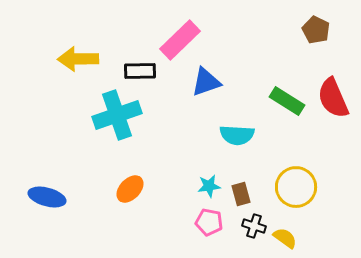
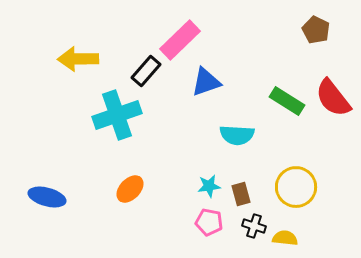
black rectangle: moved 6 px right; rotated 48 degrees counterclockwise
red semicircle: rotated 15 degrees counterclockwise
yellow semicircle: rotated 30 degrees counterclockwise
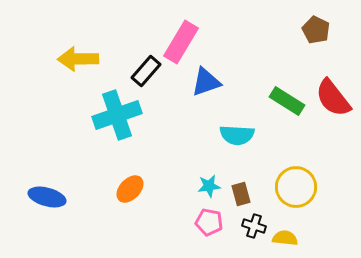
pink rectangle: moved 1 px right, 2 px down; rotated 15 degrees counterclockwise
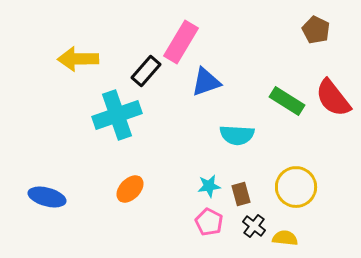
pink pentagon: rotated 16 degrees clockwise
black cross: rotated 20 degrees clockwise
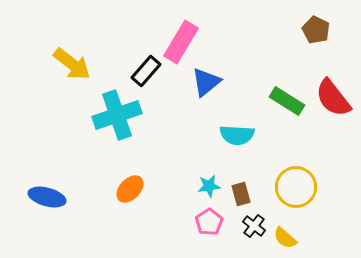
yellow arrow: moved 6 px left, 5 px down; rotated 141 degrees counterclockwise
blue triangle: rotated 20 degrees counterclockwise
pink pentagon: rotated 12 degrees clockwise
yellow semicircle: rotated 145 degrees counterclockwise
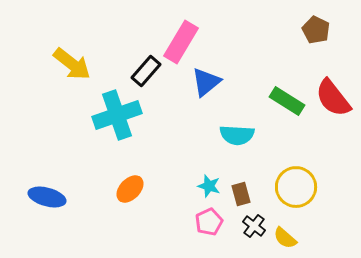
cyan star: rotated 25 degrees clockwise
pink pentagon: rotated 8 degrees clockwise
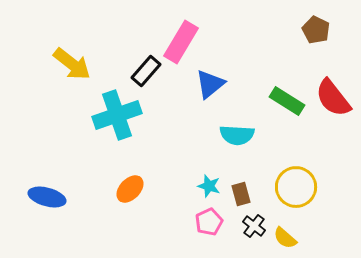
blue triangle: moved 4 px right, 2 px down
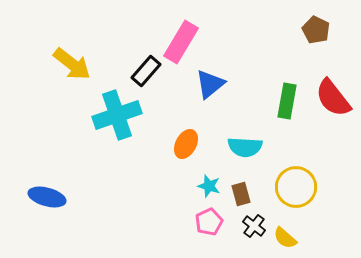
green rectangle: rotated 68 degrees clockwise
cyan semicircle: moved 8 px right, 12 px down
orange ellipse: moved 56 px right, 45 px up; rotated 16 degrees counterclockwise
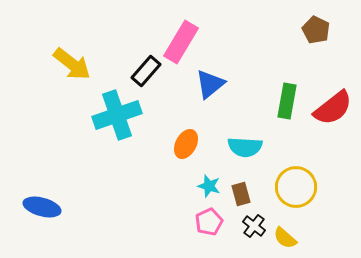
red semicircle: moved 10 px down; rotated 90 degrees counterclockwise
blue ellipse: moved 5 px left, 10 px down
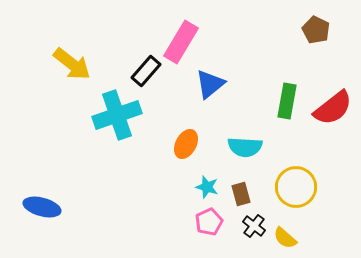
cyan star: moved 2 px left, 1 px down
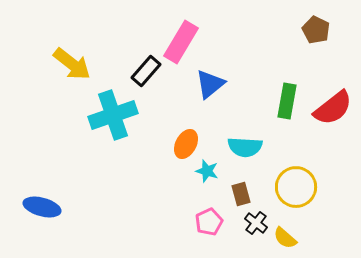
cyan cross: moved 4 px left
cyan star: moved 16 px up
black cross: moved 2 px right, 3 px up
